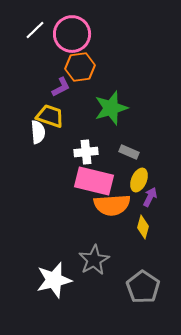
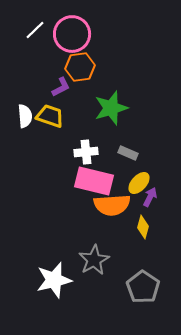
white semicircle: moved 13 px left, 16 px up
gray rectangle: moved 1 px left, 1 px down
yellow ellipse: moved 3 px down; rotated 20 degrees clockwise
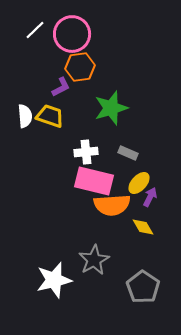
yellow diamond: rotated 45 degrees counterclockwise
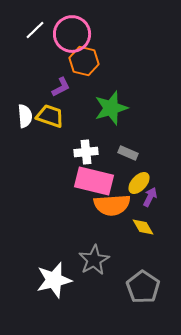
orange hexagon: moved 4 px right, 6 px up; rotated 20 degrees clockwise
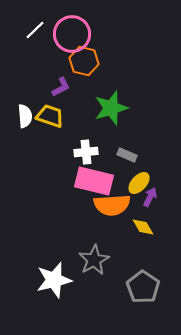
gray rectangle: moved 1 px left, 2 px down
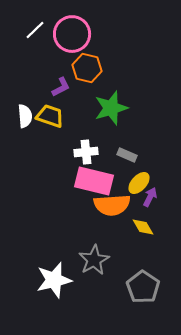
orange hexagon: moved 3 px right, 7 px down
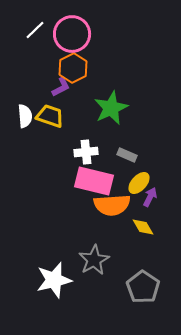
orange hexagon: moved 14 px left; rotated 20 degrees clockwise
green star: rotated 8 degrees counterclockwise
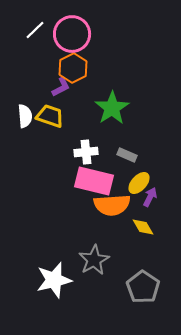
green star: moved 1 px right; rotated 8 degrees counterclockwise
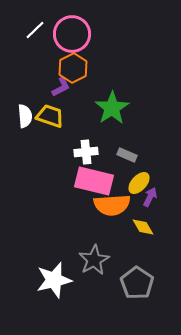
gray pentagon: moved 6 px left, 4 px up
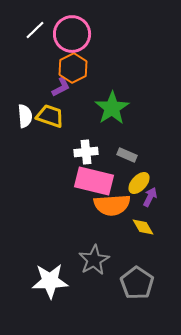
white star: moved 4 px left, 1 px down; rotated 12 degrees clockwise
